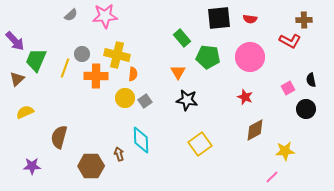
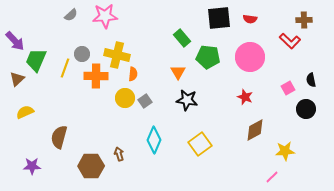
red L-shape: rotated 15 degrees clockwise
cyan diamond: moved 13 px right; rotated 24 degrees clockwise
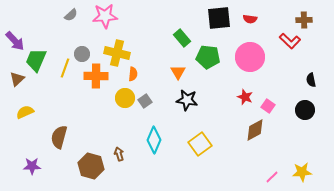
yellow cross: moved 2 px up
pink square: moved 20 px left, 18 px down; rotated 24 degrees counterclockwise
black circle: moved 1 px left, 1 px down
yellow star: moved 17 px right, 21 px down
brown hexagon: rotated 15 degrees clockwise
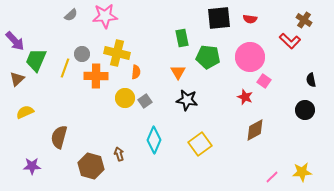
brown cross: rotated 35 degrees clockwise
green rectangle: rotated 30 degrees clockwise
orange semicircle: moved 3 px right, 2 px up
pink square: moved 4 px left, 25 px up
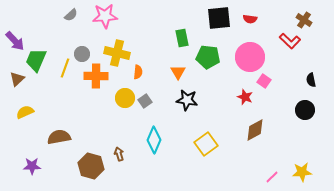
orange semicircle: moved 2 px right
brown semicircle: rotated 65 degrees clockwise
yellow square: moved 6 px right
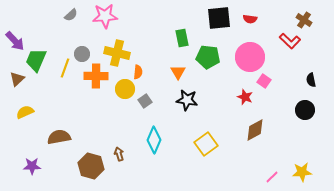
yellow circle: moved 9 px up
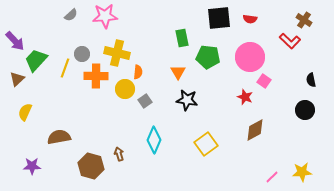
green trapezoid: rotated 20 degrees clockwise
yellow semicircle: rotated 42 degrees counterclockwise
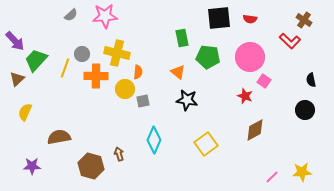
orange triangle: rotated 21 degrees counterclockwise
red star: moved 1 px up
gray square: moved 2 px left; rotated 24 degrees clockwise
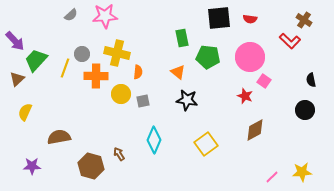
yellow circle: moved 4 px left, 5 px down
brown arrow: rotated 16 degrees counterclockwise
